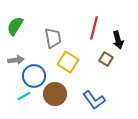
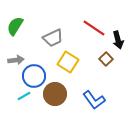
red line: rotated 70 degrees counterclockwise
gray trapezoid: rotated 75 degrees clockwise
brown square: rotated 16 degrees clockwise
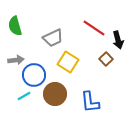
green semicircle: rotated 48 degrees counterclockwise
blue circle: moved 1 px up
blue L-shape: moved 4 px left, 2 px down; rotated 30 degrees clockwise
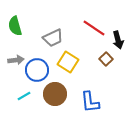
blue circle: moved 3 px right, 5 px up
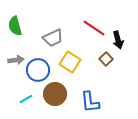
yellow square: moved 2 px right
blue circle: moved 1 px right
cyan line: moved 2 px right, 3 px down
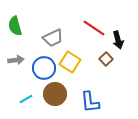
blue circle: moved 6 px right, 2 px up
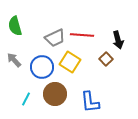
red line: moved 12 px left, 7 px down; rotated 30 degrees counterclockwise
gray trapezoid: moved 2 px right
gray arrow: moved 2 px left; rotated 126 degrees counterclockwise
blue circle: moved 2 px left, 1 px up
cyan line: rotated 32 degrees counterclockwise
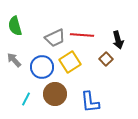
yellow square: rotated 25 degrees clockwise
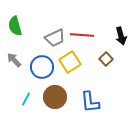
black arrow: moved 3 px right, 4 px up
brown circle: moved 3 px down
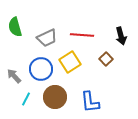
green semicircle: moved 1 px down
gray trapezoid: moved 8 px left
gray arrow: moved 16 px down
blue circle: moved 1 px left, 2 px down
